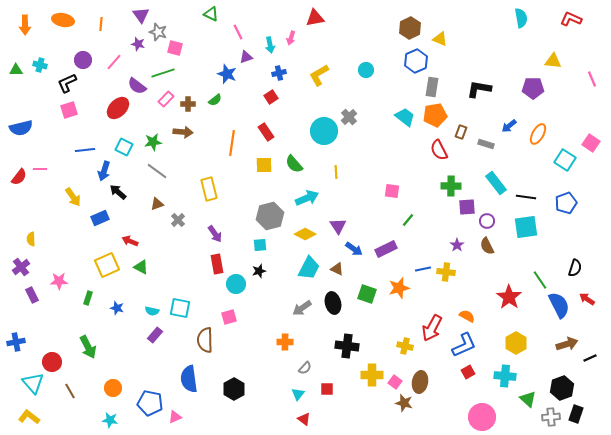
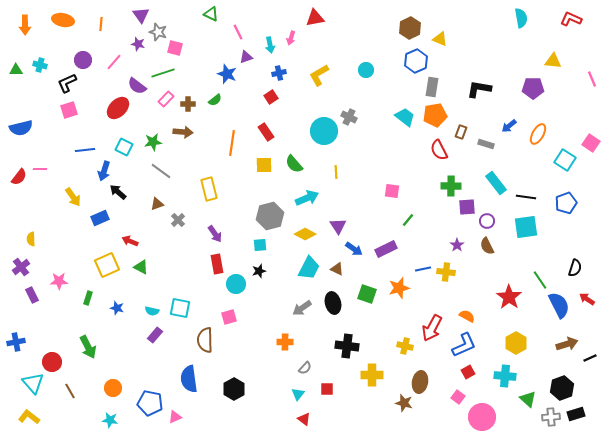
gray cross at (349, 117): rotated 21 degrees counterclockwise
gray line at (157, 171): moved 4 px right
pink square at (395, 382): moved 63 px right, 15 px down
black rectangle at (576, 414): rotated 54 degrees clockwise
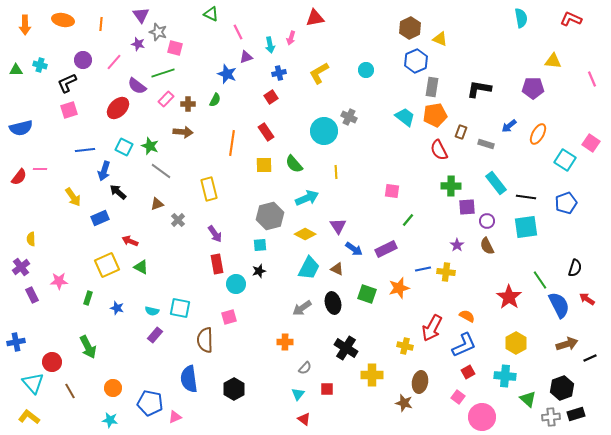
yellow L-shape at (319, 75): moved 2 px up
green semicircle at (215, 100): rotated 24 degrees counterclockwise
green star at (153, 142): moved 3 px left, 4 px down; rotated 30 degrees clockwise
black cross at (347, 346): moved 1 px left, 2 px down; rotated 25 degrees clockwise
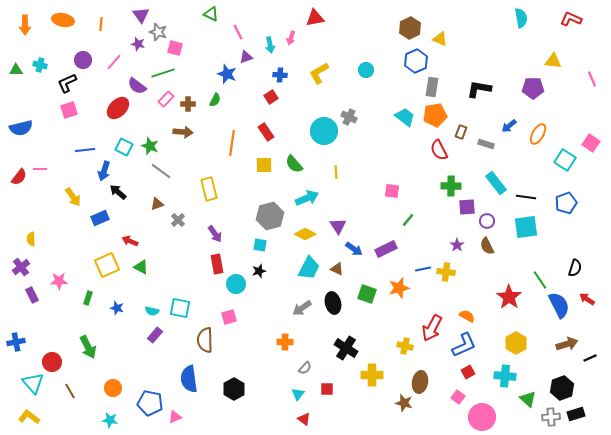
blue cross at (279, 73): moved 1 px right, 2 px down; rotated 16 degrees clockwise
cyan square at (260, 245): rotated 16 degrees clockwise
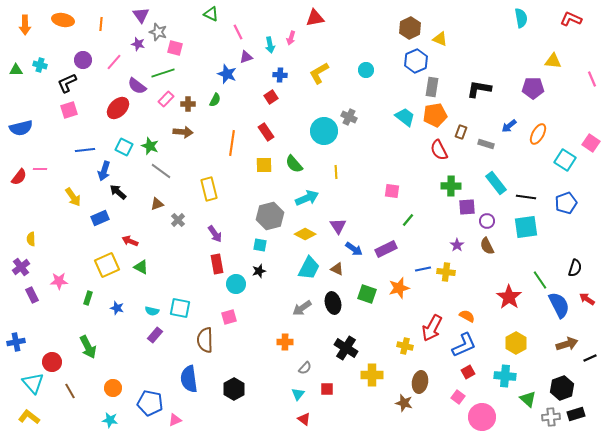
pink triangle at (175, 417): moved 3 px down
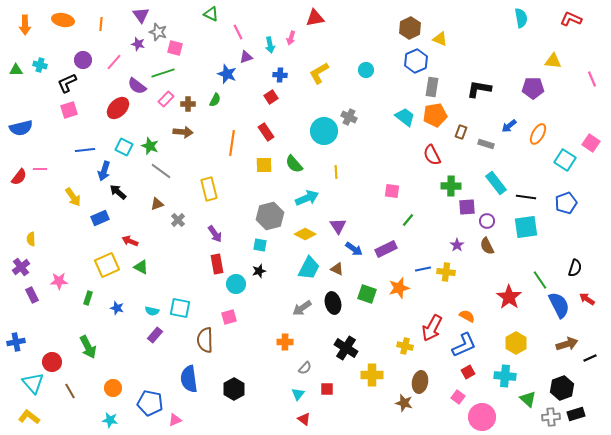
red semicircle at (439, 150): moved 7 px left, 5 px down
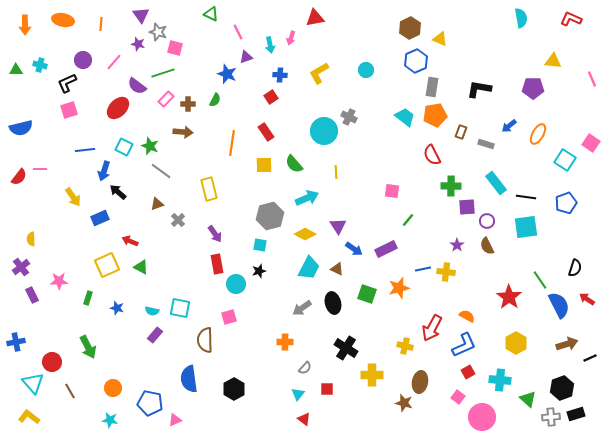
cyan cross at (505, 376): moved 5 px left, 4 px down
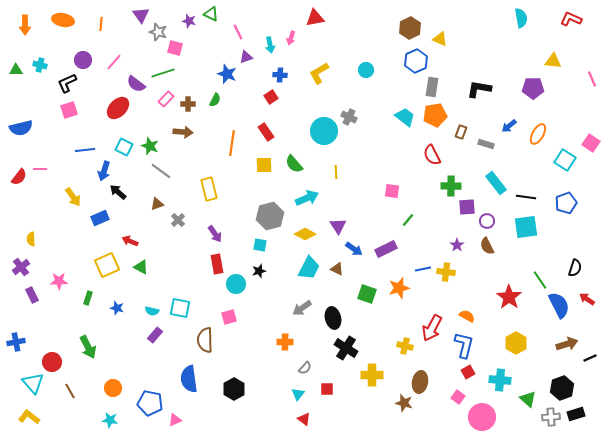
purple star at (138, 44): moved 51 px right, 23 px up
purple semicircle at (137, 86): moved 1 px left, 2 px up
black ellipse at (333, 303): moved 15 px down
blue L-shape at (464, 345): rotated 52 degrees counterclockwise
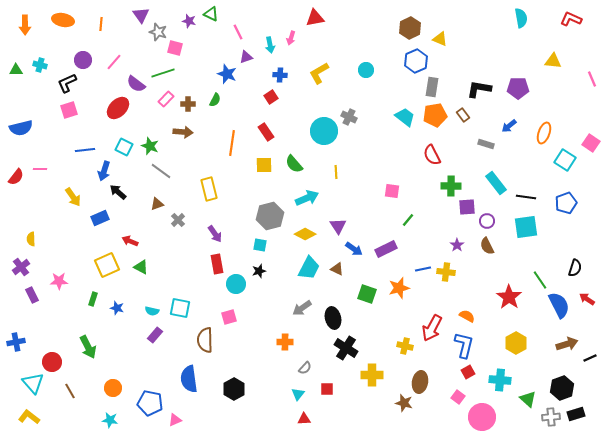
purple pentagon at (533, 88): moved 15 px left
brown rectangle at (461, 132): moved 2 px right, 17 px up; rotated 56 degrees counterclockwise
orange ellipse at (538, 134): moved 6 px right, 1 px up; rotated 10 degrees counterclockwise
red semicircle at (19, 177): moved 3 px left
green rectangle at (88, 298): moved 5 px right, 1 px down
red triangle at (304, 419): rotated 40 degrees counterclockwise
